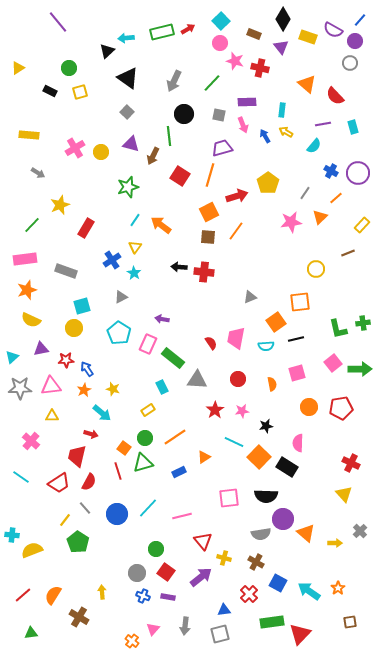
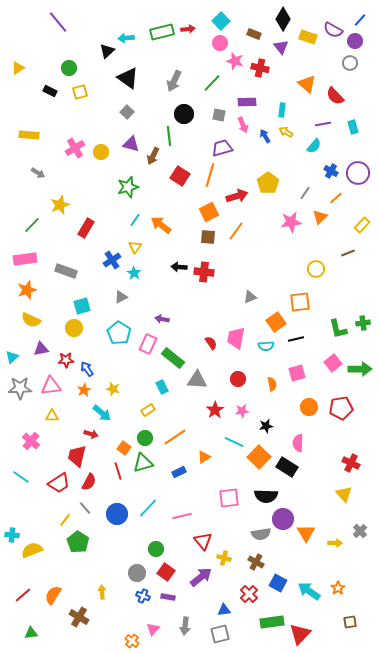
red arrow at (188, 29): rotated 24 degrees clockwise
orange triangle at (306, 533): rotated 18 degrees clockwise
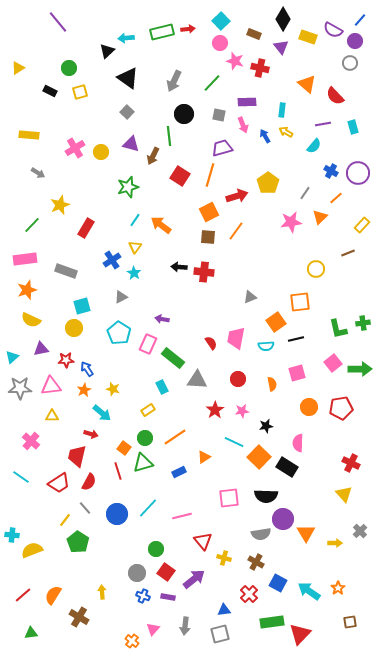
purple arrow at (201, 577): moved 7 px left, 2 px down
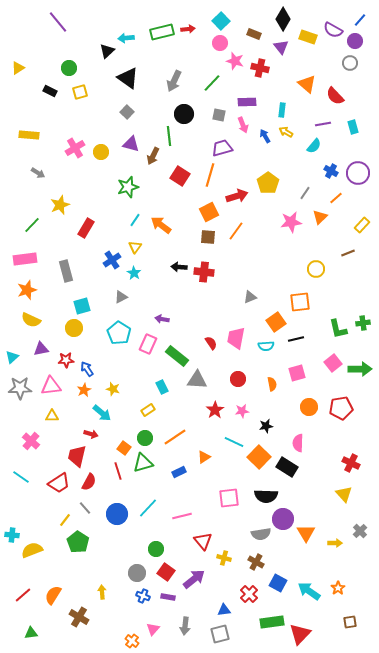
gray rectangle at (66, 271): rotated 55 degrees clockwise
green rectangle at (173, 358): moved 4 px right, 2 px up
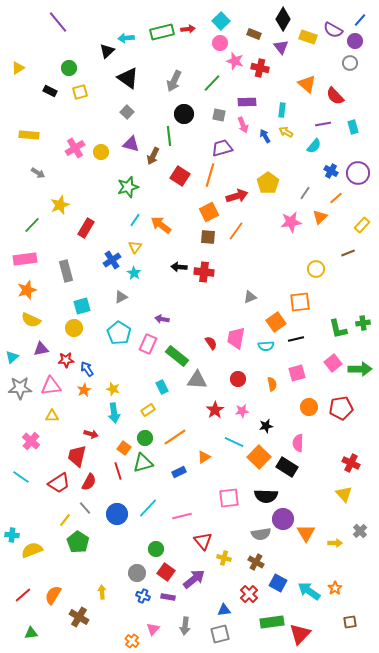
cyan arrow at (102, 413): moved 12 px right; rotated 42 degrees clockwise
orange star at (338, 588): moved 3 px left
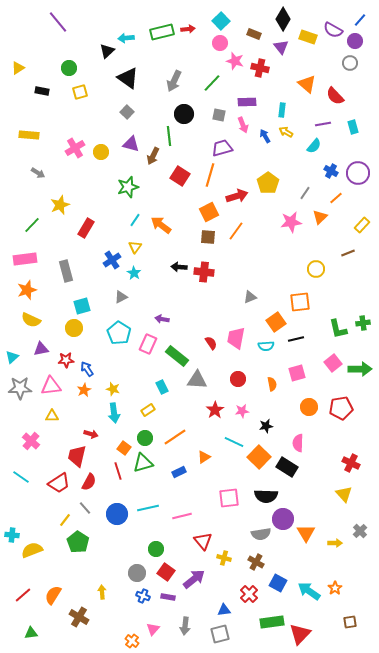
black rectangle at (50, 91): moved 8 px left; rotated 16 degrees counterclockwise
cyan line at (148, 508): rotated 35 degrees clockwise
